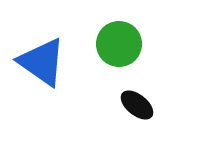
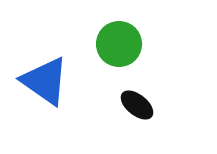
blue triangle: moved 3 px right, 19 px down
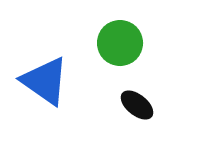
green circle: moved 1 px right, 1 px up
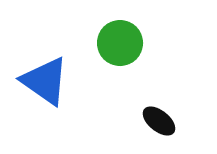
black ellipse: moved 22 px right, 16 px down
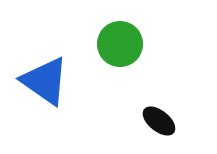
green circle: moved 1 px down
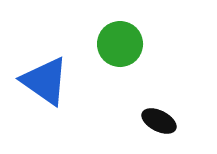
black ellipse: rotated 12 degrees counterclockwise
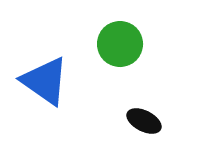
black ellipse: moved 15 px left
